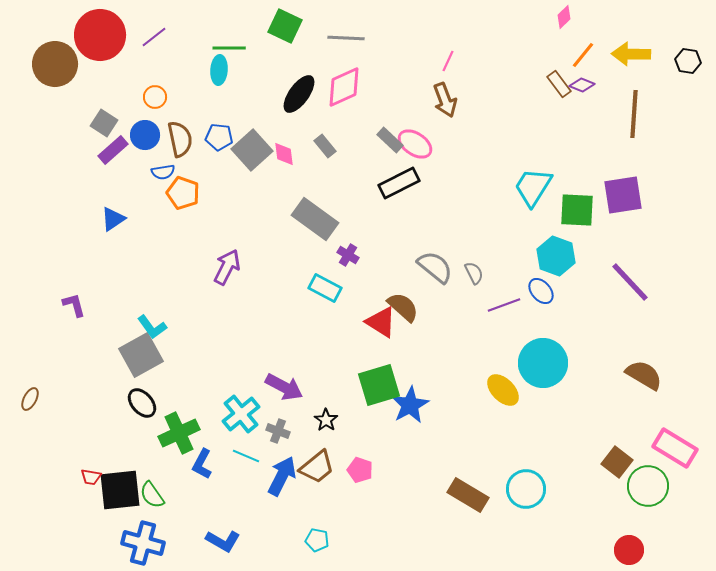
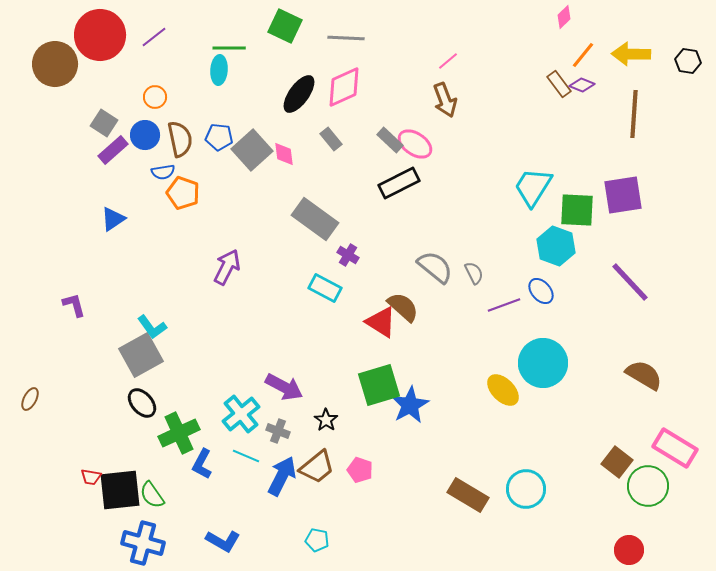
pink line at (448, 61): rotated 25 degrees clockwise
gray rectangle at (325, 146): moved 6 px right, 7 px up
cyan hexagon at (556, 256): moved 10 px up
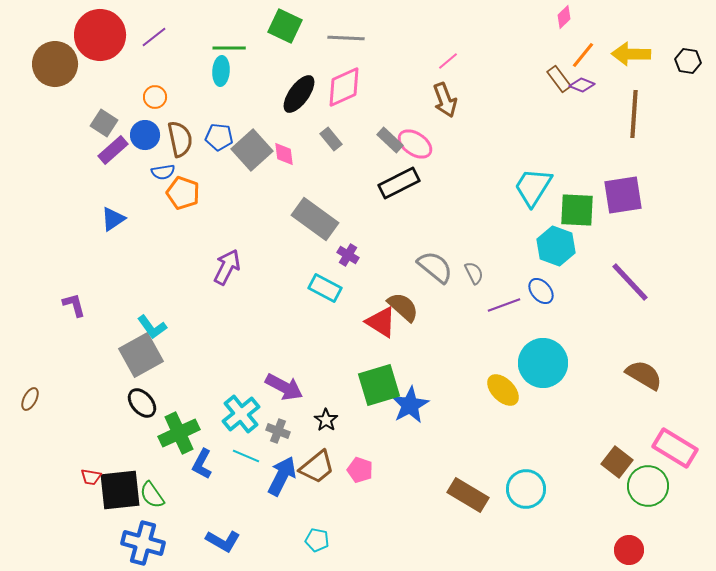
cyan ellipse at (219, 70): moved 2 px right, 1 px down
brown rectangle at (559, 84): moved 5 px up
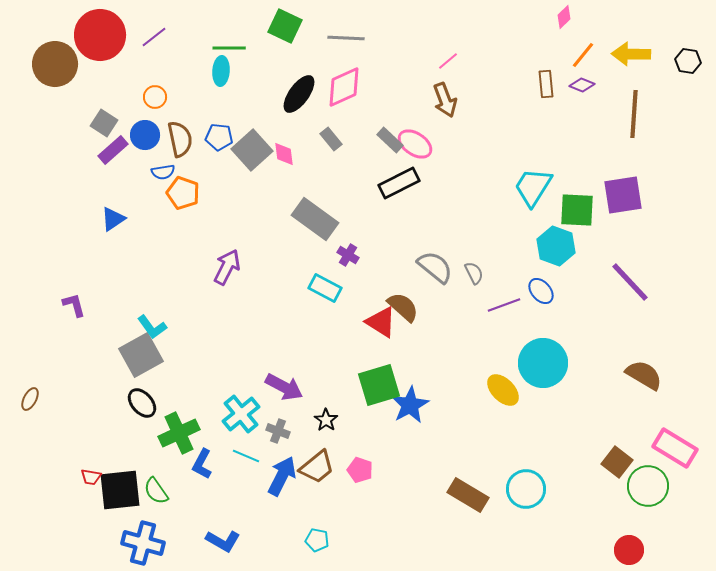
brown rectangle at (559, 79): moved 13 px left, 5 px down; rotated 32 degrees clockwise
green semicircle at (152, 495): moved 4 px right, 4 px up
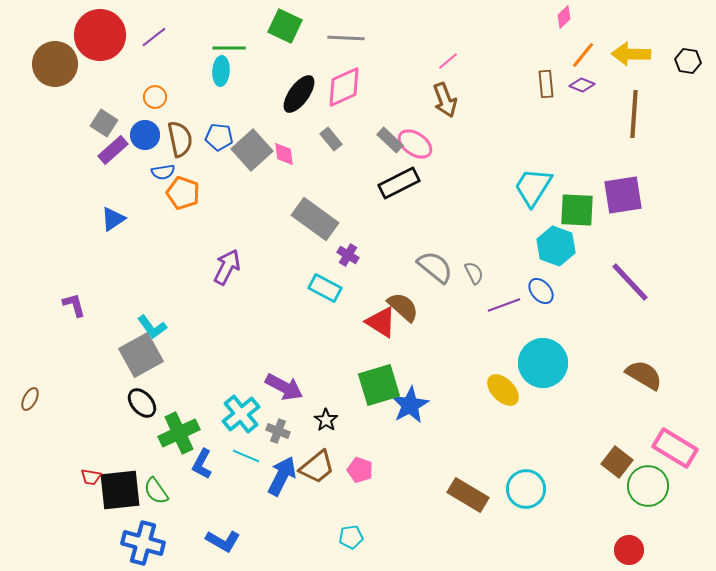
cyan pentagon at (317, 540): moved 34 px right, 3 px up; rotated 20 degrees counterclockwise
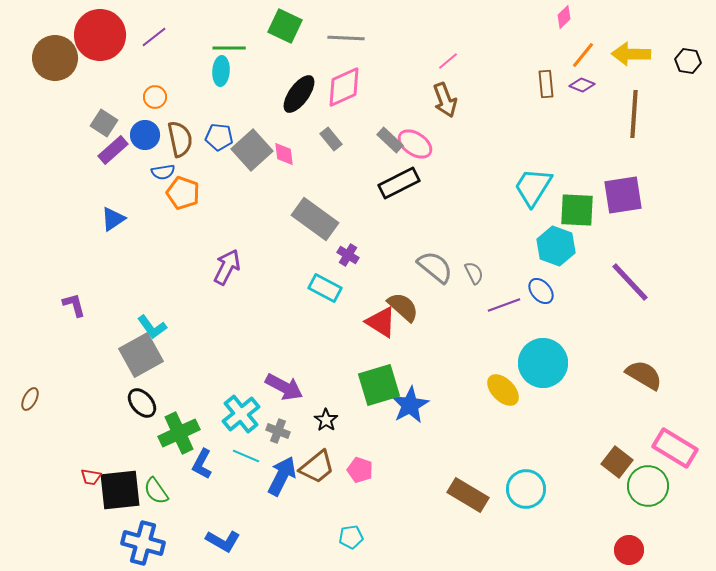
brown circle at (55, 64): moved 6 px up
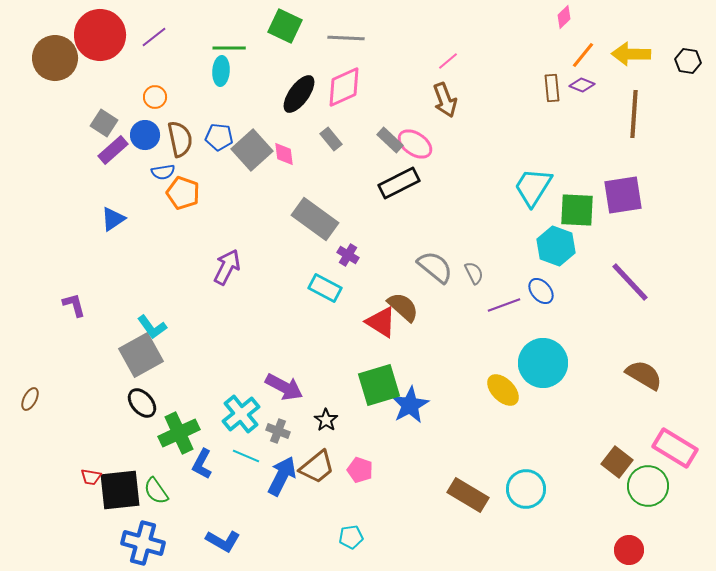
brown rectangle at (546, 84): moved 6 px right, 4 px down
